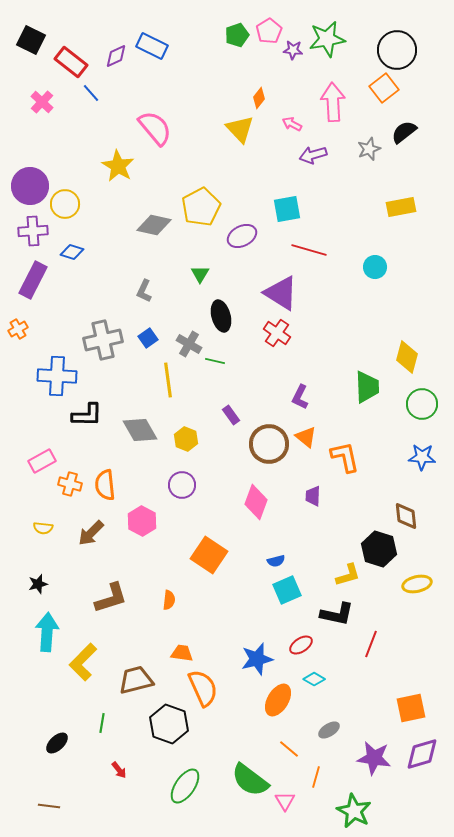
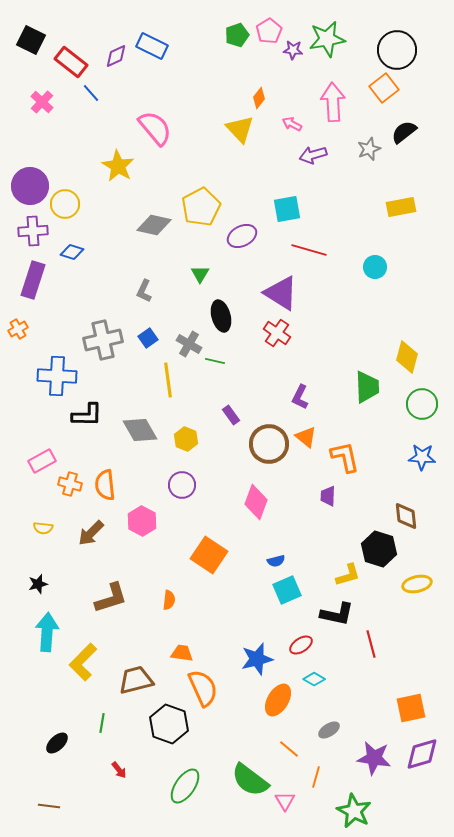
purple rectangle at (33, 280): rotated 9 degrees counterclockwise
purple trapezoid at (313, 496): moved 15 px right
red line at (371, 644): rotated 36 degrees counterclockwise
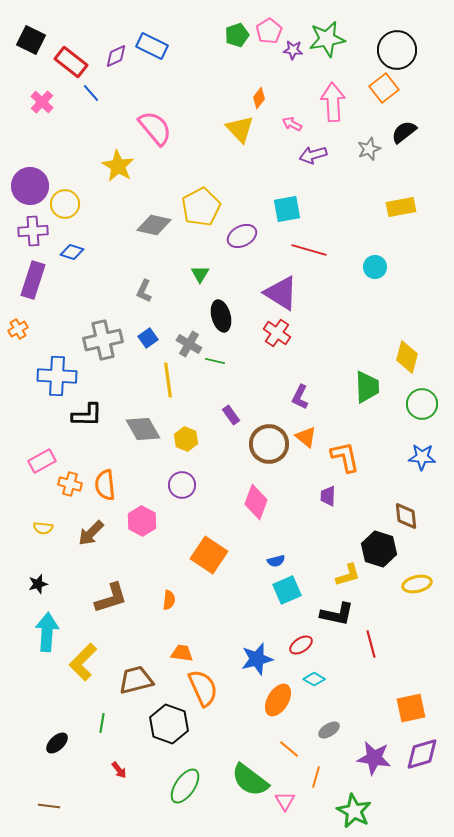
gray diamond at (140, 430): moved 3 px right, 1 px up
